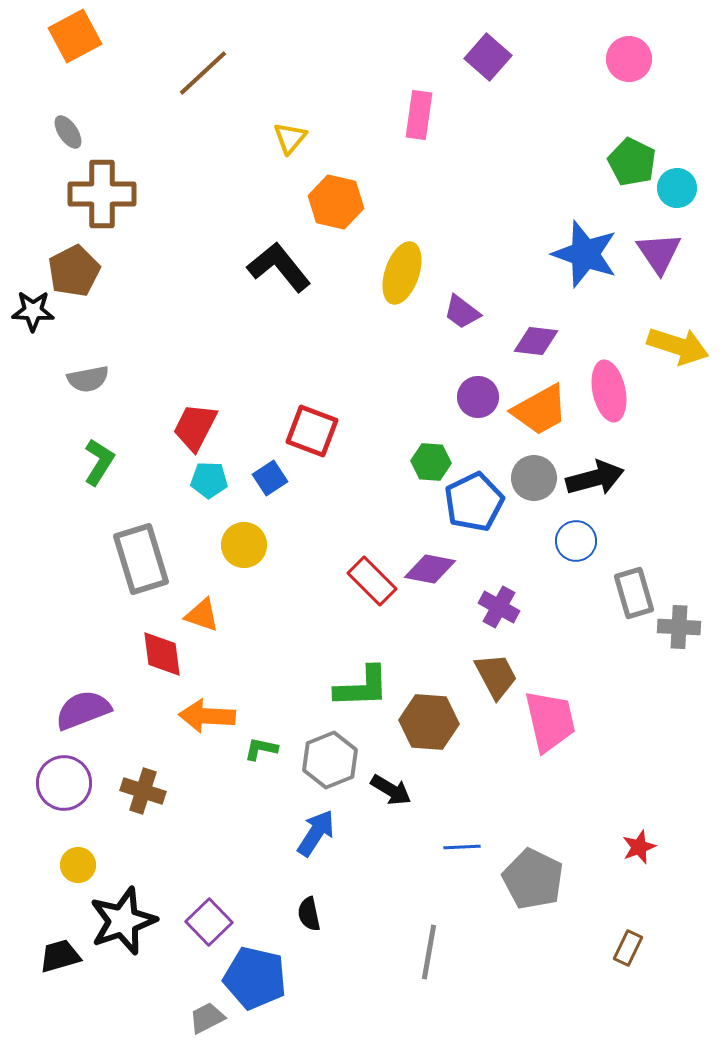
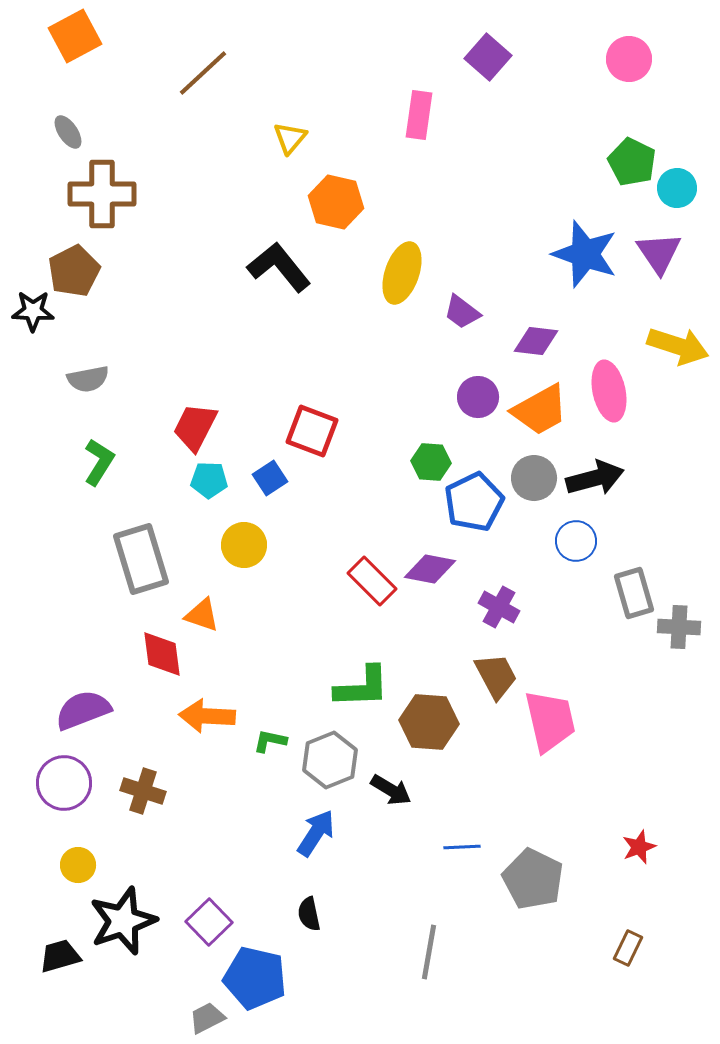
green L-shape at (261, 749): moved 9 px right, 8 px up
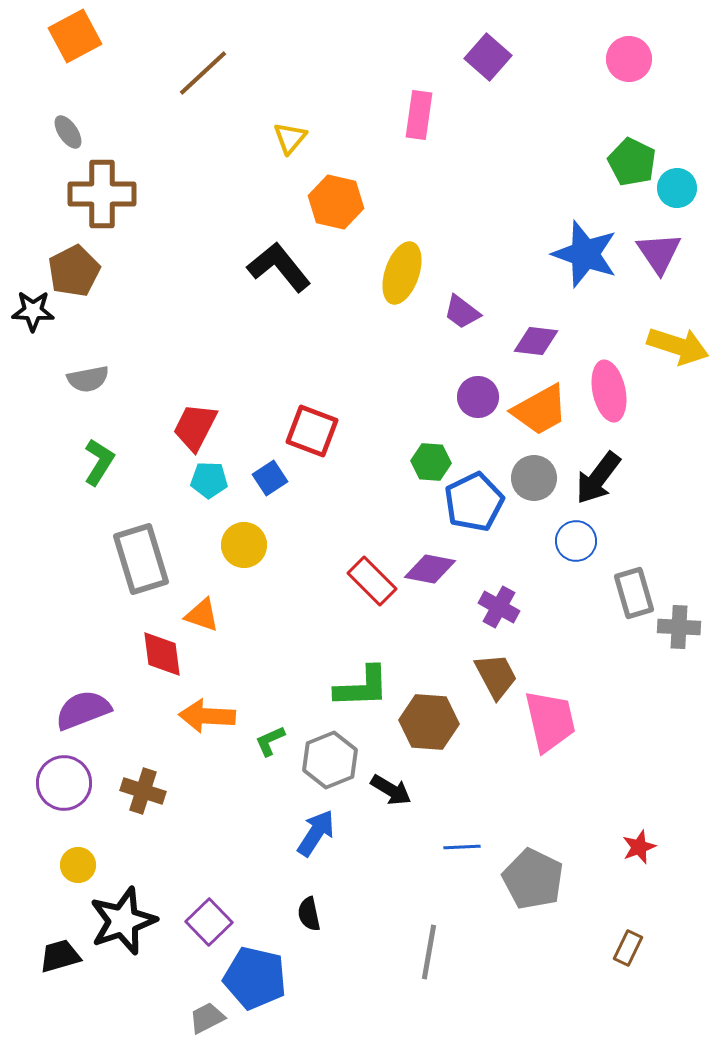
black arrow at (595, 478): moved 3 px right; rotated 142 degrees clockwise
green L-shape at (270, 741): rotated 36 degrees counterclockwise
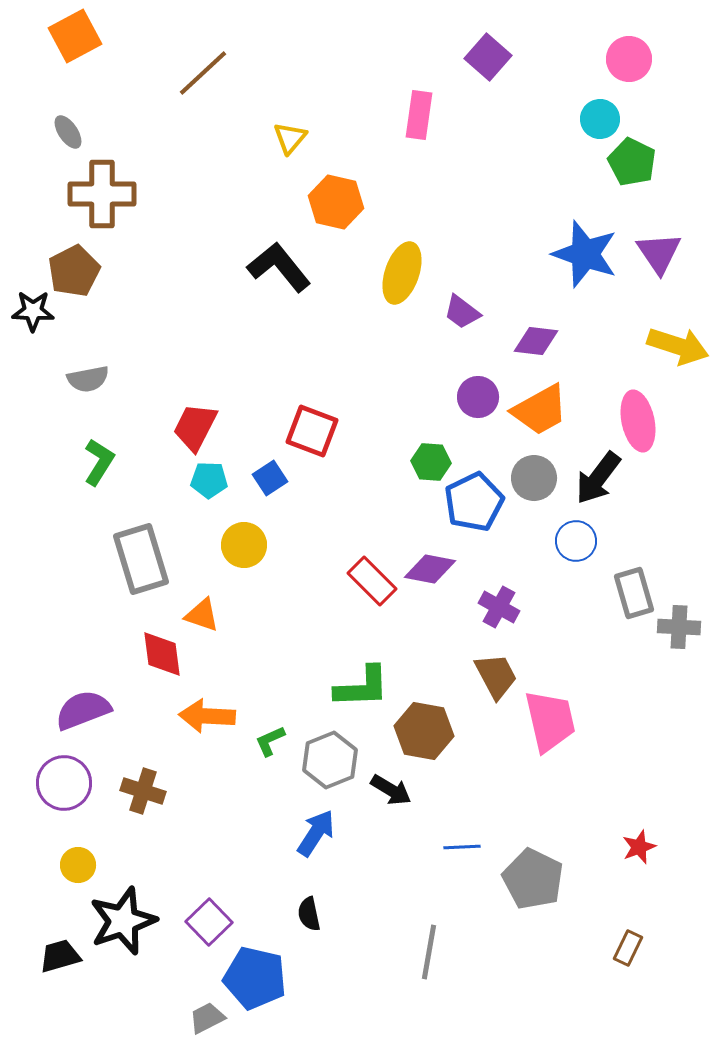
cyan circle at (677, 188): moved 77 px left, 69 px up
pink ellipse at (609, 391): moved 29 px right, 30 px down
brown hexagon at (429, 722): moved 5 px left, 9 px down; rotated 6 degrees clockwise
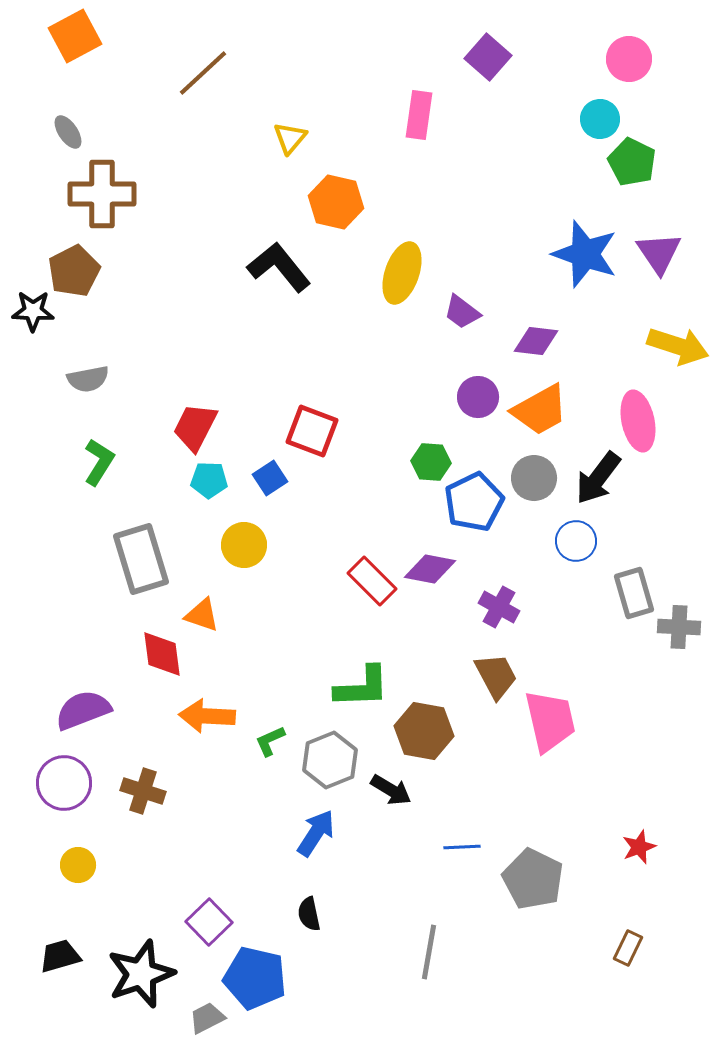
black star at (123, 921): moved 18 px right, 53 px down
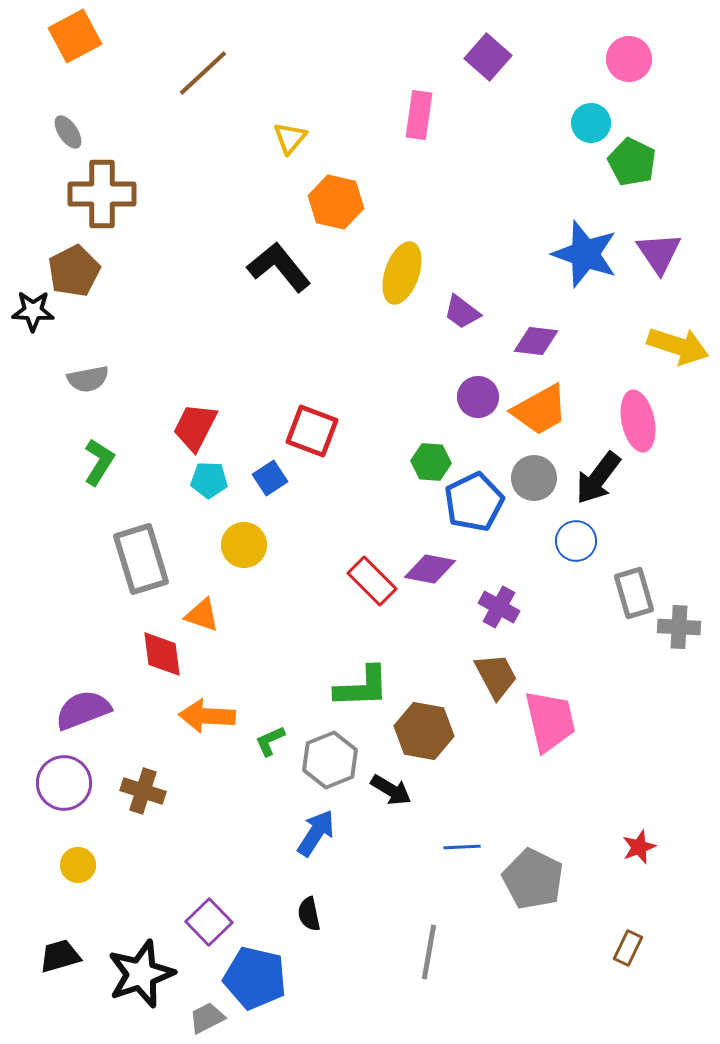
cyan circle at (600, 119): moved 9 px left, 4 px down
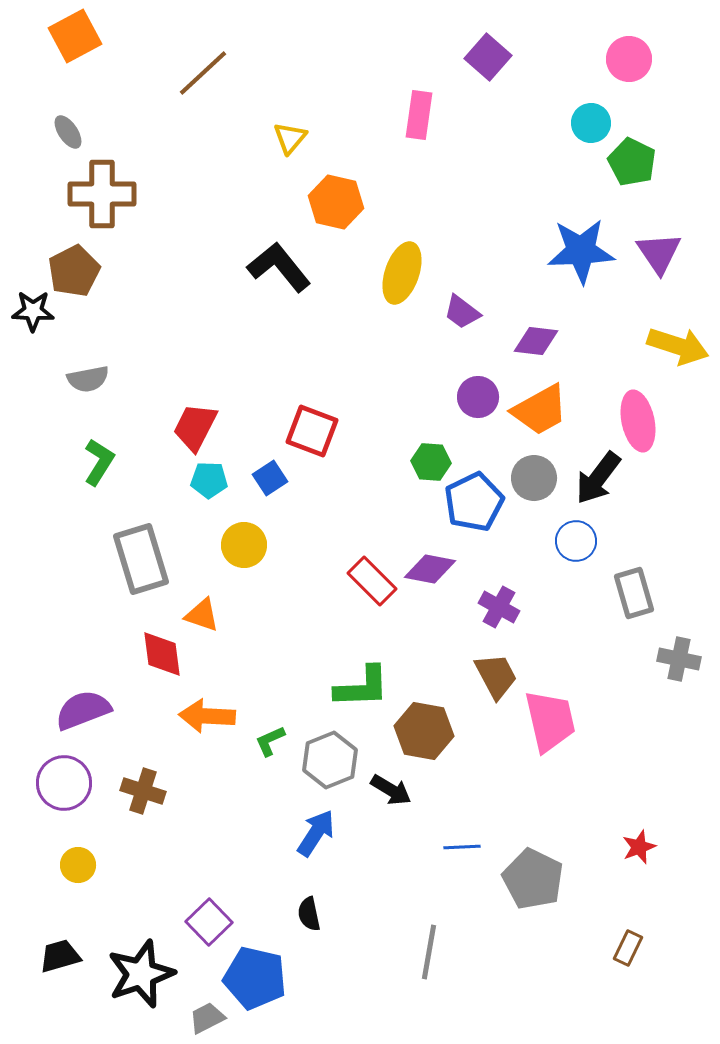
blue star at (585, 254): moved 4 px left, 3 px up; rotated 22 degrees counterclockwise
gray cross at (679, 627): moved 32 px down; rotated 9 degrees clockwise
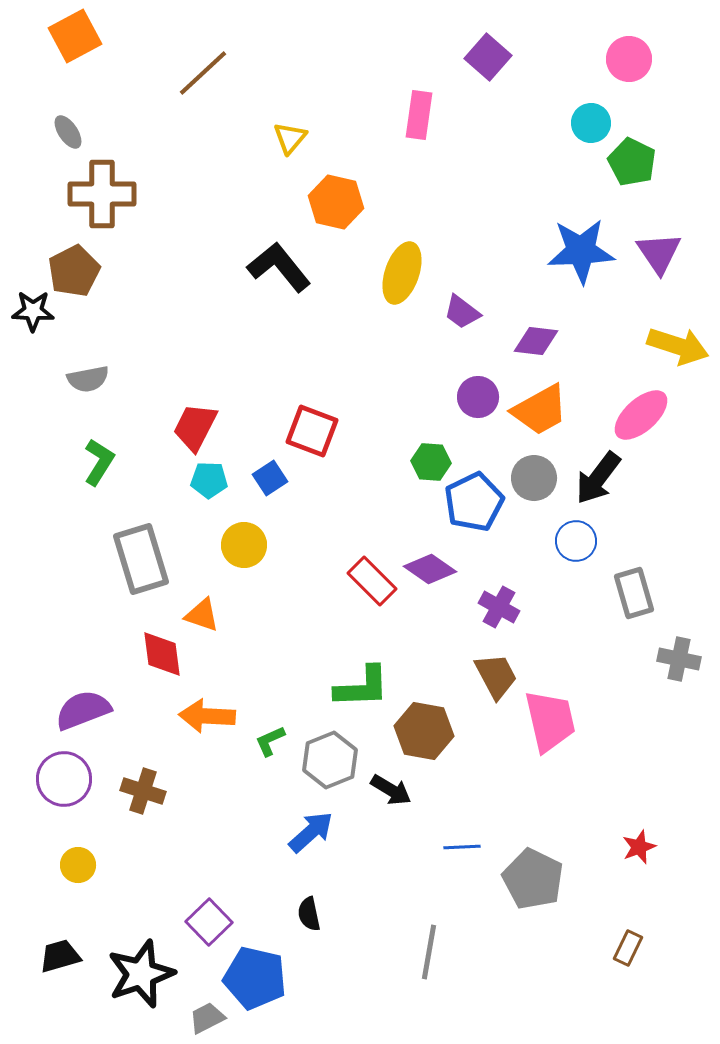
pink ellipse at (638, 421): moved 3 px right, 6 px up; rotated 60 degrees clockwise
purple diamond at (430, 569): rotated 24 degrees clockwise
purple circle at (64, 783): moved 4 px up
blue arrow at (316, 833): moved 5 px left, 1 px up; rotated 15 degrees clockwise
